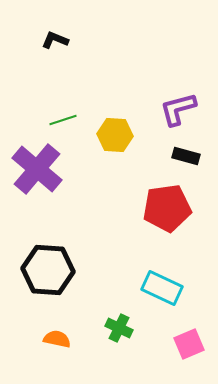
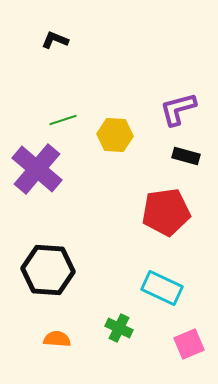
red pentagon: moved 1 px left, 4 px down
orange semicircle: rotated 8 degrees counterclockwise
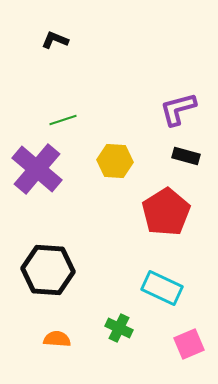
yellow hexagon: moved 26 px down
red pentagon: rotated 24 degrees counterclockwise
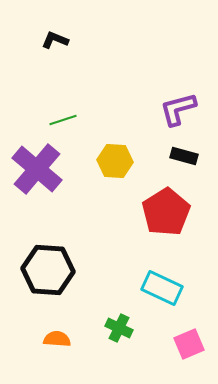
black rectangle: moved 2 px left
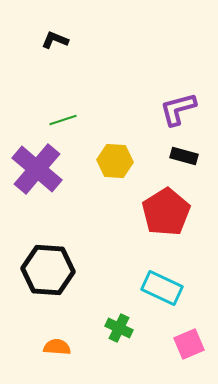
orange semicircle: moved 8 px down
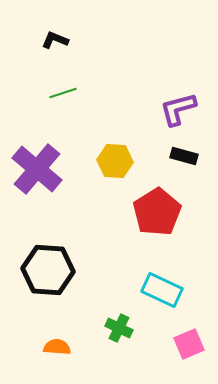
green line: moved 27 px up
red pentagon: moved 9 px left
cyan rectangle: moved 2 px down
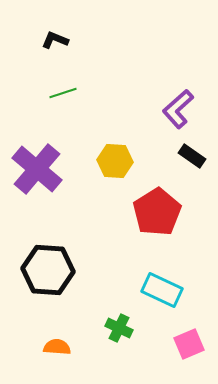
purple L-shape: rotated 27 degrees counterclockwise
black rectangle: moved 8 px right; rotated 20 degrees clockwise
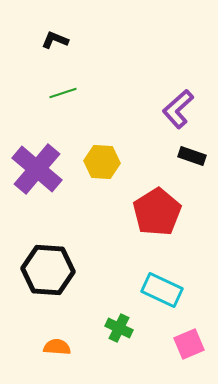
black rectangle: rotated 16 degrees counterclockwise
yellow hexagon: moved 13 px left, 1 px down
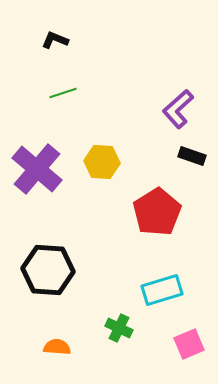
cyan rectangle: rotated 42 degrees counterclockwise
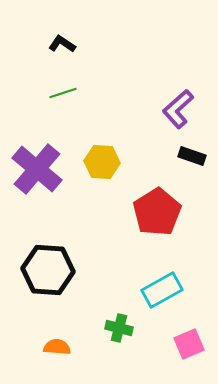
black L-shape: moved 7 px right, 4 px down; rotated 12 degrees clockwise
cyan rectangle: rotated 12 degrees counterclockwise
green cross: rotated 12 degrees counterclockwise
